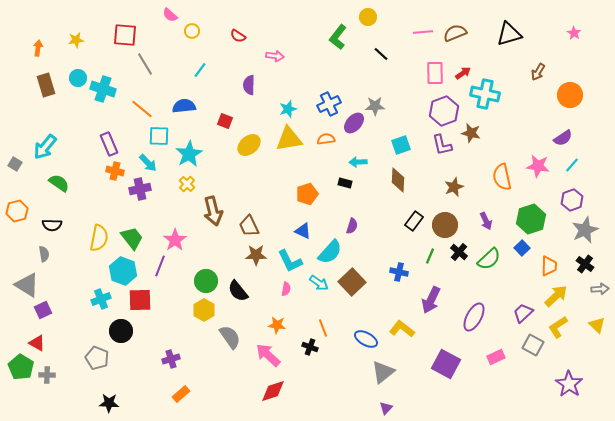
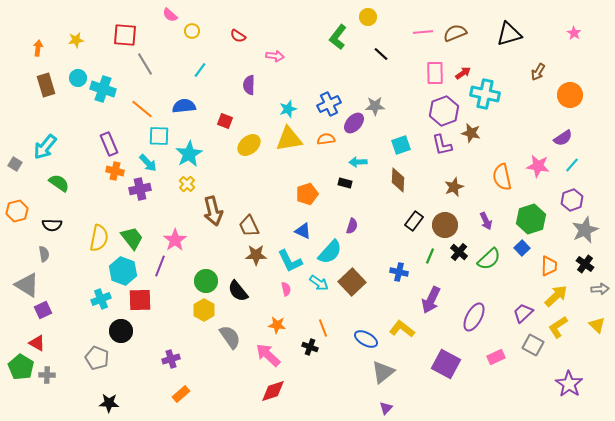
pink semicircle at (286, 289): rotated 24 degrees counterclockwise
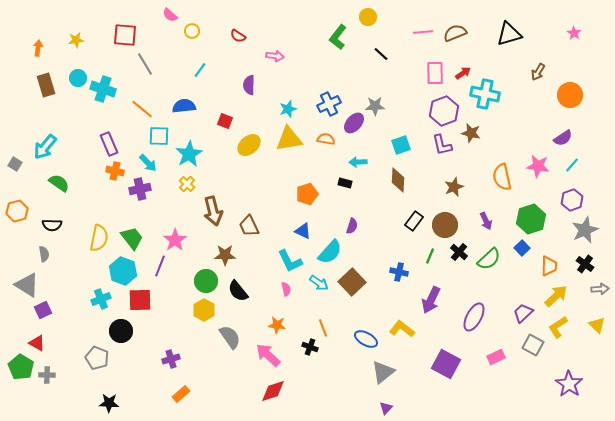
orange semicircle at (326, 139): rotated 18 degrees clockwise
brown star at (256, 255): moved 31 px left
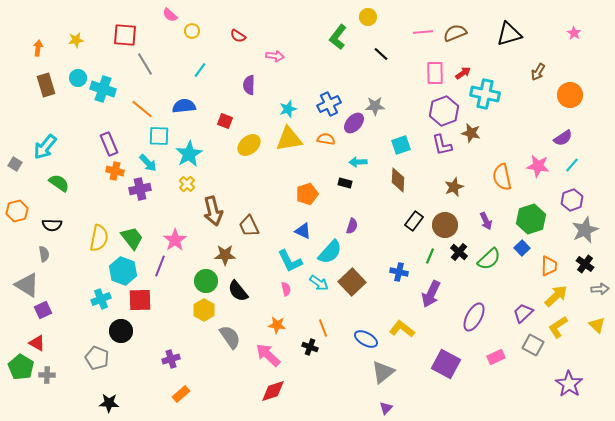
purple arrow at (431, 300): moved 6 px up
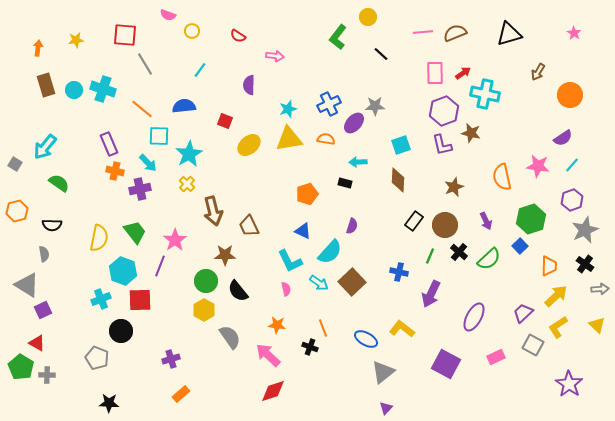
pink semicircle at (170, 15): moved 2 px left; rotated 21 degrees counterclockwise
cyan circle at (78, 78): moved 4 px left, 12 px down
green trapezoid at (132, 238): moved 3 px right, 6 px up
blue square at (522, 248): moved 2 px left, 2 px up
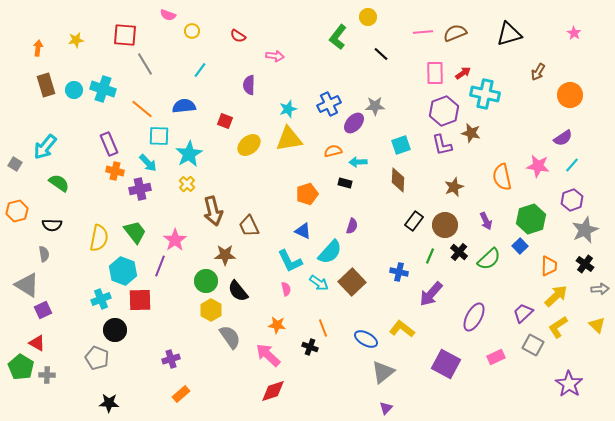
orange semicircle at (326, 139): moved 7 px right, 12 px down; rotated 24 degrees counterclockwise
purple arrow at (431, 294): rotated 16 degrees clockwise
yellow hexagon at (204, 310): moved 7 px right
black circle at (121, 331): moved 6 px left, 1 px up
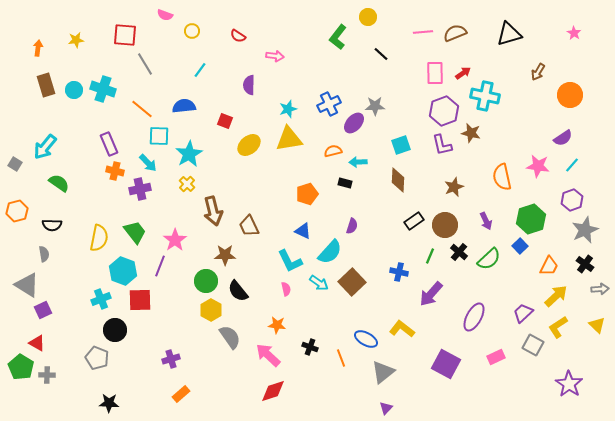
pink semicircle at (168, 15): moved 3 px left
cyan cross at (485, 94): moved 2 px down
black rectangle at (414, 221): rotated 18 degrees clockwise
orange trapezoid at (549, 266): rotated 25 degrees clockwise
orange line at (323, 328): moved 18 px right, 30 px down
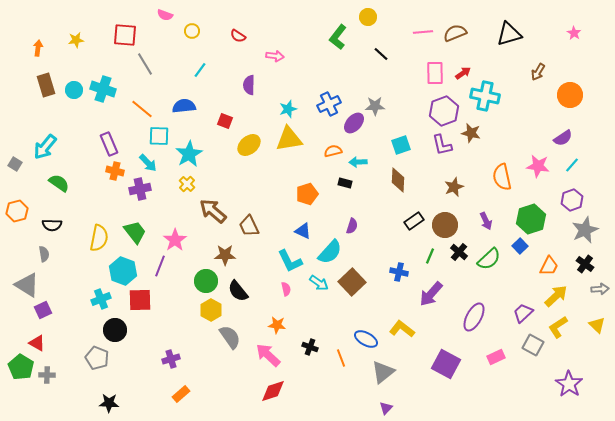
brown arrow at (213, 211): rotated 144 degrees clockwise
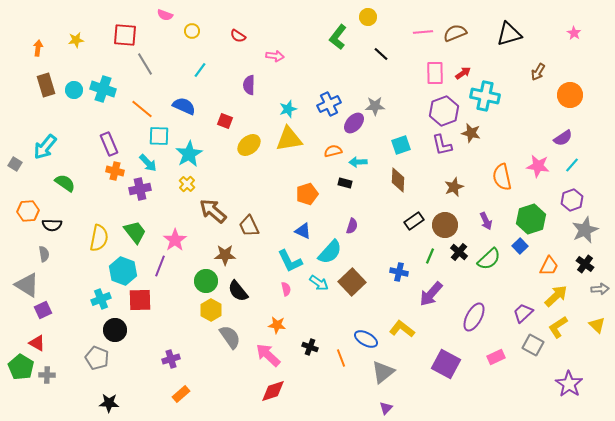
blue semicircle at (184, 106): rotated 30 degrees clockwise
green semicircle at (59, 183): moved 6 px right
orange hexagon at (17, 211): moved 11 px right; rotated 10 degrees clockwise
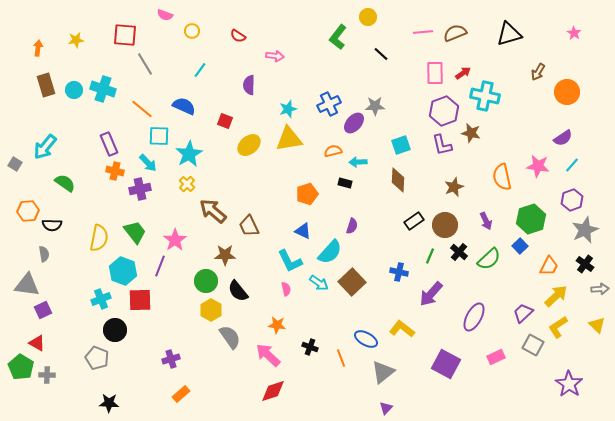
orange circle at (570, 95): moved 3 px left, 3 px up
gray triangle at (27, 285): rotated 24 degrees counterclockwise
